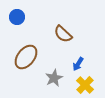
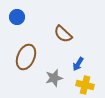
brown ellipse: rotated 15 degrees counterclockwise
gray star: rotated 12 degrees clockwise
yellow cross: rotated 30 degrees counterclockwise
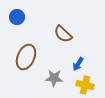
gray star: rotated 18 degrees clockwise
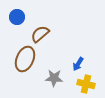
brown semicircle: moved 23 px left; rotated 96 degrees clockwise
brown ellipse: moved 1 px left, 2 px down
yellow cross: moved 1 px right, 1 px up
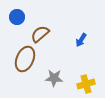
blue arrow: moved 3 px right, 24 px up
yellow cross: rotated 30 degrees counterclockwise
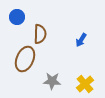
brown semicircle: rotated 132 degrees clockwise
gray star: moved 2 px left, 3 px down
yellow cross: moved 1 px left; rotated 24 degrees counterclockwise
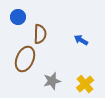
blue circle: moved 1 px right
blue arrow: rotated 88 degrees clockwise
gray star: rotated 18 degrees counterclockwise
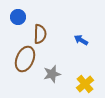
gray star: moved 7 px up
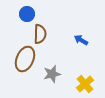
blue circle: moved 9 px right, 3 px up
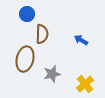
brown semicircle: moved 2 px right
brown ellipse: rotated 10 degrees counterclockwise
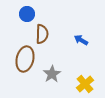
gray star: rotated 18 degrees counterclockwise
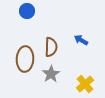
blue circle: moved 3 px up
brown semicircle: moved 9 px right, 13 px down
brown ellipse: rotated 10 degrees counterclockwise
gray star: moved 1 px left
